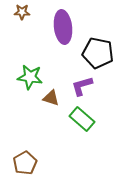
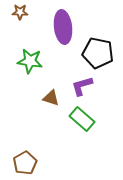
brown star: moved 2 px left
green star: moved 16 px up
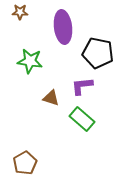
purple L-shape: rotated 10 degrees clockwise
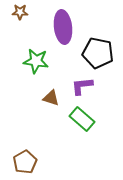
green star: moved 6 px right
brown pentagon: moved 1 px up
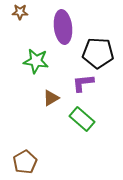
black pentagon: rotated 8 degrees counterclockwise
purple L-shape: moved 1 px right, 3 px up
brown triangle: rotated 48 degrees counterclockwise
